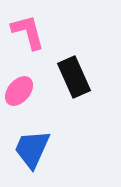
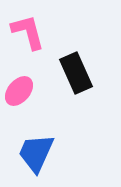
black rectangle: moved 2 px right, 4 px up
blue trapezoid: moved 4 px right, 4 px down
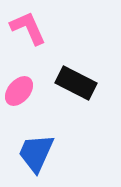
pink L-shape: moved 4 px up; rotated 9 degrees counterclockwise
black rectangle: moved 10 px down; rotated 39 degrees counterclockwise
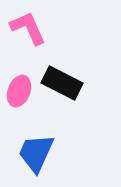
black rectangle: moved 14 px left
pink ellipse: rotated 20 degrees counterclockwise
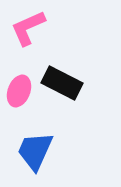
pink L-shape: rotated 90 degrees counterclockwise
blue trapezoid: moved 1 px left, 2 px up
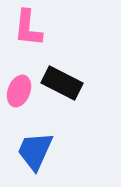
pink L-shape: rotated 60 degrees counterclockwise
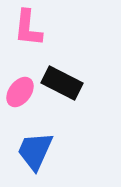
pink ellipse: moved 1 px right, 1 px down; rotated 16 degrees clockwise
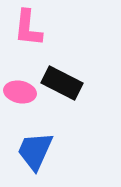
pink ellipse: rotated 64 degrees clockwise
